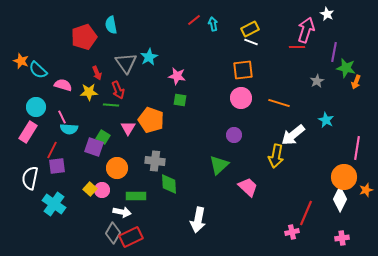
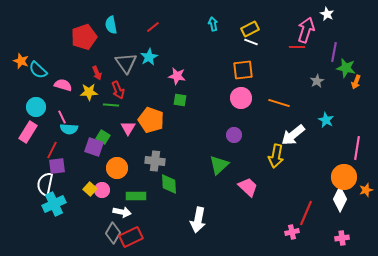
red line at (194, 20): moved 41 px left, 7 px down
white semicircle at (30, 178): moved 15 px right, 6 px down
cyan cross at (54, 204): rotated 30 degrees clockwise
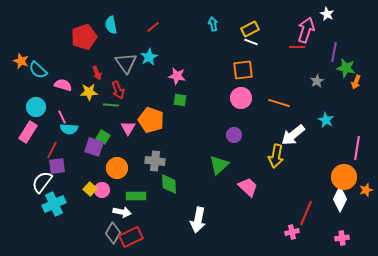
white semicircle at (45, 184): moved 3 px left, 2 px up; rotated 25 degrees clockwise
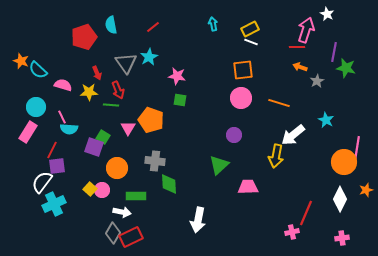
orange arrow at (356, 82): moved 56 px left, 15 px up; rotated 88 degrees clockwise
orange circle at (344, 177): moved 15 px up
pink trapezoid at (248, 187): rotated 45 degrees counterclockwise
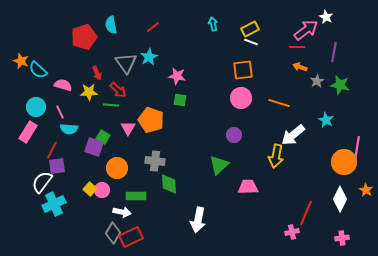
white star at (327, 14): moved 1 px left, 3 px down
pink arrow at (306, 30): rotated 35 degrees clockwise
green star at (346, 68): moved 6 px left, 17 px down
red arrow at (118, 90): rotated 24 degrees counterclockwise
pink line at (62, 117): moved 2 px left, 5 px up
orange star at (366, 190): rotated 24 degrees counterclockwise
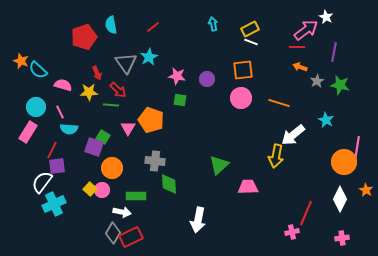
purple circle at (234, 135): moved 27 px left, 56 px up
orange circle at (117, 168): moved 5 px left
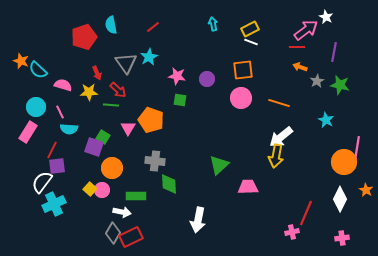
white arrow at (293, 135): moved 12 px left, 2 px down
